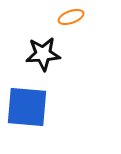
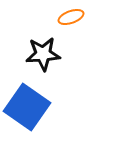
blue square: rotated 30 degrees clockwise
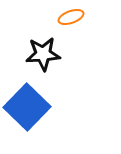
blue square: rotated 9 degrees clockwise
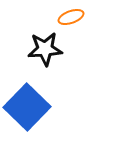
black star: moved 2 px right, 5 px up
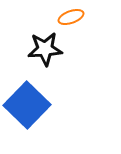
blue square: moved 2 px up
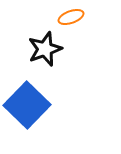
black star: rotated 16 degrees counterclockwise
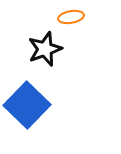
orange ellipse: rotated 10 degrees clockwise
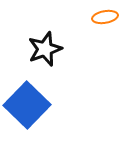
orange ellipse: moved 34 px right
